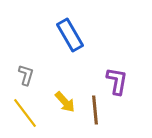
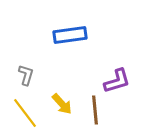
blue rectangle: rotated 68 degrees counterclockwise
purple L-shape: rotated 64 degrees clockwise
yellow arrow: moved 3 px left, 2 px down
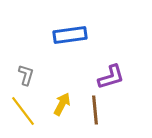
purple L-shape: moved 6 px left, 4 px up
yellow arrow: rotated 110 degrees counterclockwise
yellow line: moved 2 px left, 2 px up
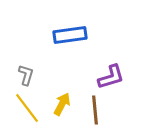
yellow line: moved 4 px right, 3 px up
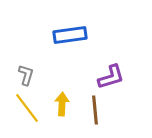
yellow arrow: rotated 25 degrees counterclockwise
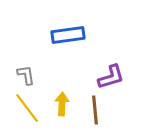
blue rectangle: moved 2 px left
gray L-shape: rotated 25 degrees counterclockwise
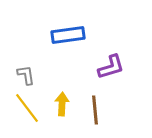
purple L-shape: moved 10 px up
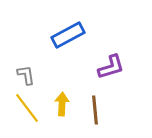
blue rectangle: rotated 20 degrees counterclockwise
